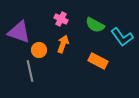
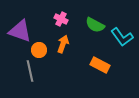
purple triangle: moved 1 px right, 1 px up
orange rectangle: moved 2 px right, 4 px down
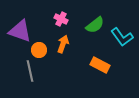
green semicircle: rotated 66 degrees counterclockwise
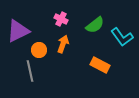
purple triangle: moved 2 px left; rotated 45 degrees counterclockwise
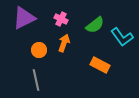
purple triangle: moved 6 px right, 13 px up
orange arrow: moved 1 px right, 1 px up
gray line: moved 6 px right, 9 px down
